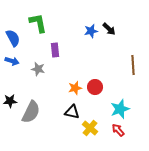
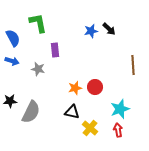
red arrow: rotated 32 degrees clockwise
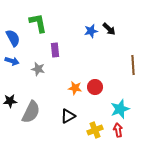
orange star: rotated 24 degrees clockwise
black triangle: moved 4 px left, 4 px down; rotated 42 degrees counterclockwise
yellow cross: moved 5 px right, 2 px down; rotated 28 degrees clockwise
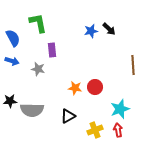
purple rectangle: moved 3 px left
gray semicircle: moved 1 px right, 2 px up; rotated 65 degrees clockwise
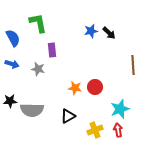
black arrow: moved 4 px down
blue arrow: moved 3 px down
